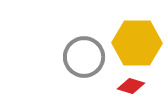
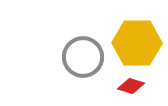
gray circle: moved 1 px left
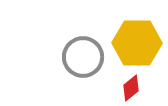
red diamond: moved 2 px down; rotated 56 degrees counterclockwise
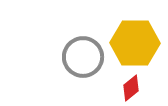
yellow hexagon: moved 2 px left
